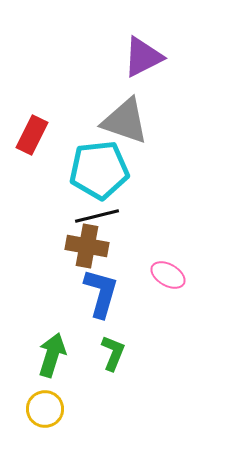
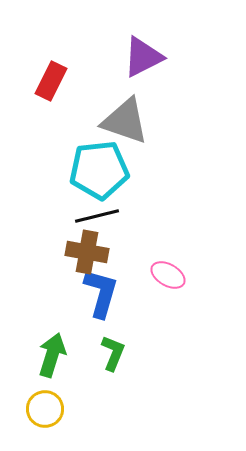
red rectangle: moved 19 px right, 54 px up
brown cross: moved 6 px down
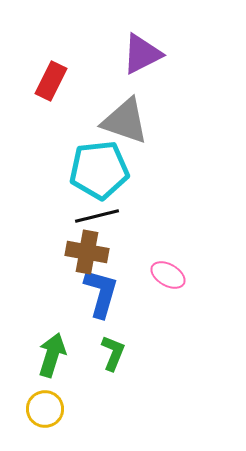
purple triangle: moved 1 px left, 3 px up
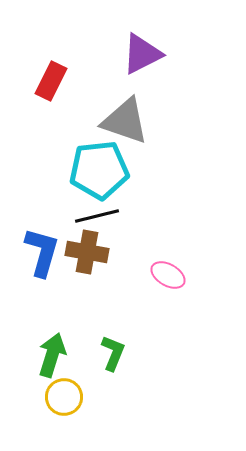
blue L-shape: moved 59 px left, 41 px up
yellow circle: moved 19 px right, 12 px up
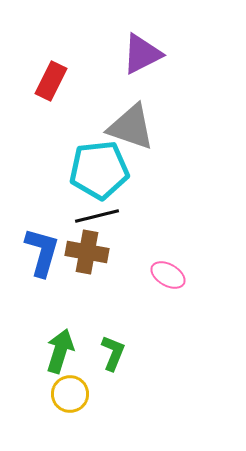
gray triangle: moved 6 px right, 6 px down
green arrow: moved 8 px right, 4 px up
yellow circle: moved 6 px right, 3 px up
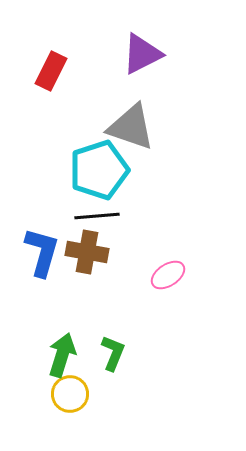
red rectangle: moved 10 px up
cyan pentagon: rotated 12 degrees counterclockwise
black line: rotated 9 degrees clockwise
pink ellipse: rotated 64 degrees counterclockwise
green arrow: moved 2 px right, 4 px down
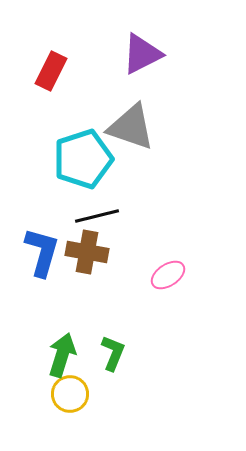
cyan pentagon: moved 16 px left, 11 px up
black line: rotated 9 degrees counterclockwise
